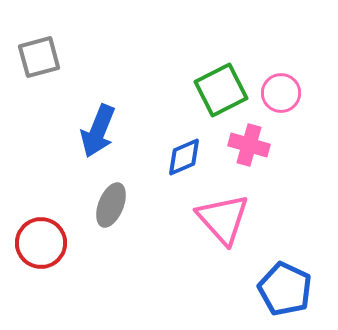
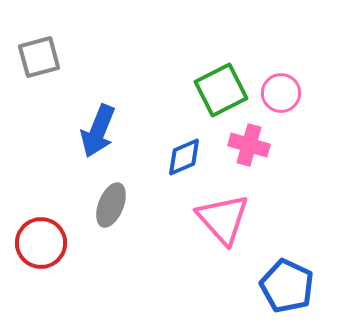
blue pentagon: moved 2 px right, 3 px up
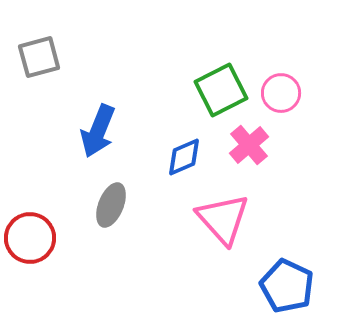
pink cross: rotated 33 degrees clockwise
red circle: moved 11 px left, 5 px up
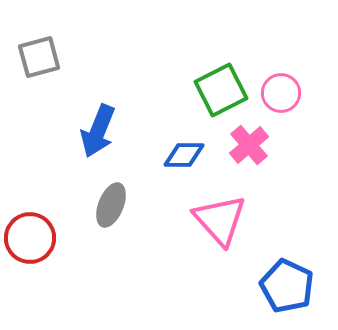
blue diamond: moved 2 px up; rotated 24 degrees clockwise
pink triangle: moved 3 px left, 1 px down
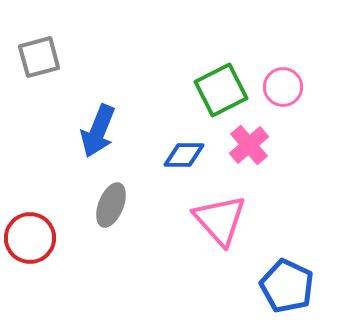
pink circle: moved 2 px right, 6 px up
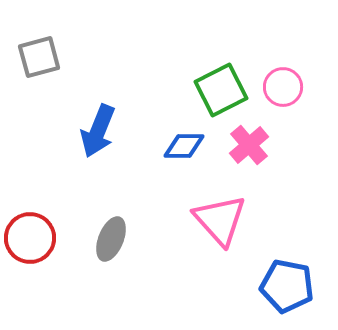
blue diamond: moved 9 px up
gray ellipse: moved 34 px down
blue pentagon: rotated 14 degrees counterclockwise
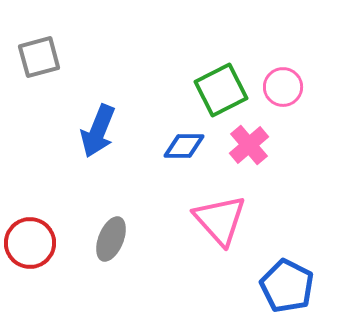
red circle: moved 5 px down
blue pentagon: rotated 16 degrees clockwise
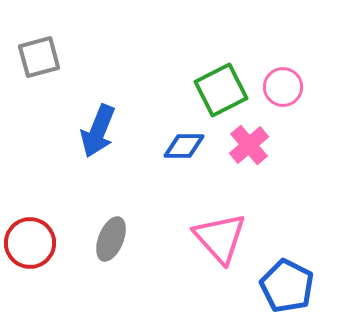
pink triangle: moved 18 px down
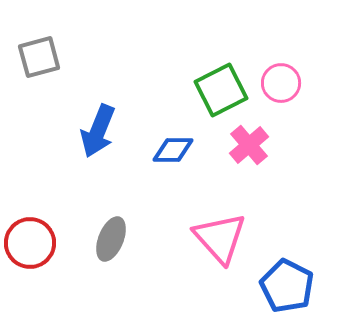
pink circle: moved 2 px left, 4 px up
blue diamond: moved 11 px left, 4 px down
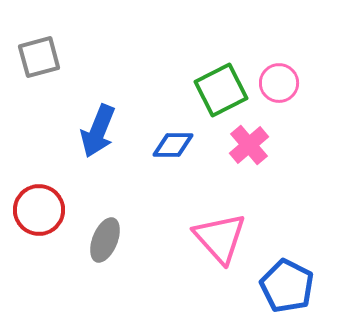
pink circle: moved 2 px left
blue diamond: moved 5 px up
gray ellipse: moved 6 px left, 1 px down
red circle: moved 9 px right, 33 px up
